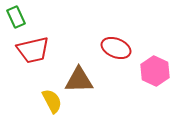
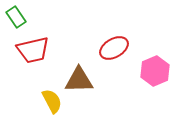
green rectangle: rotated 10 degrees counterclockwise
red ellipse: moved 2 px left; rotated 52 degrees counterclockwise
pink hexagon: rotated 12 degrees clockwise
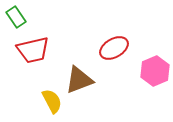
brown triangle: rotated 20 degrees counterclockwise
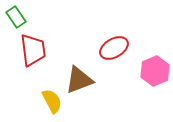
red trapezoid: rotated 84 degrees counterclockwise
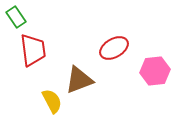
pink hexagon: rotated 16 degrees clockwise
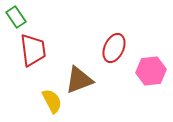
red ellipse: rotated 36 degrees counterclockwise
pink hexagon: moved 4 px left
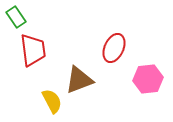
pink hexagon: moved 3 px left, 8 px down
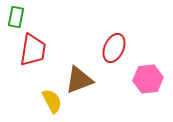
green rectangle: rotated 45 degrees clockwise
red trapezoid: rotated 16 degrees clockwise
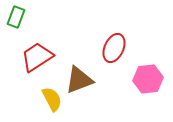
green rectangle: rotated 10 degrees clockwise
red trapezoid: moved 4 px right, 7 px down; rotated 132 degrees counterclockwise
yellow semicircle: moved 2 px up
